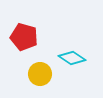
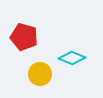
cyan diamond: rotated 12 degrees counterclockwise
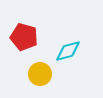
cyan diamond: moved 4 px left, 7 px up; rotated 36 degrees counterclockwise
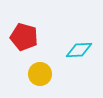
cyan diamond: moved 11 px right, 1 px up; rotated 12 degrees clockwise
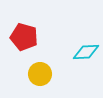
cyan diamond: moved 7 px right, 2 px down
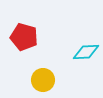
yellow circle: moved 3 px right, 6 px down
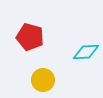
red pentagon: moved 6 px right
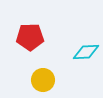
red pentagon: rotated 16 degrees counterclockwise
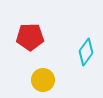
cyan diamond: rotated 52 degrees counterclockwise
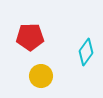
yellow circle: moved 2 px left, 4 px up
